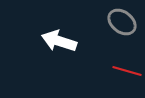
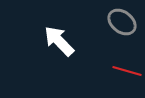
white arrow: rotated 28 degrees clockwise
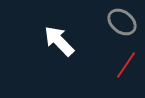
red line: moved 1 px left, 6 px up; rotated 72 degrees counterclockwise
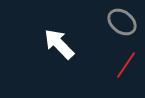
white arrow: moved 3 px down
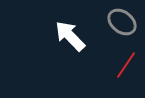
white arrow: moved 11 px right, 8 px up
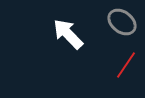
white arrow: moved 2 px left, 2 px up
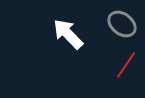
gray ellipse: moved 2 px down
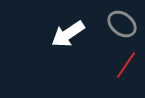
white arrow: rotated 80 degrees counterclockwise
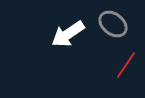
gray ellipse: moved 9 px left
